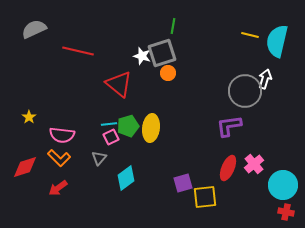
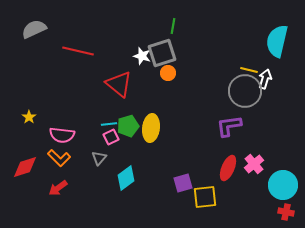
yellow line: moved 1 px left, 35 px down
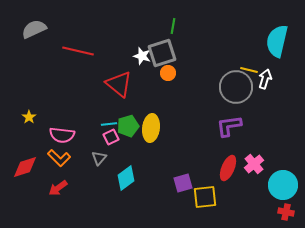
gray circle: moved 9 px left, 4 px up
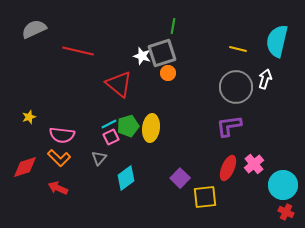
yellow line: moved 11 px left, 21 px up
yellow star: rotated 16 degrees clockwise
cyan line: rotated 21 degrees counterclockwise
purple square: moved 3 px left, 5 px up; rotated 30 degrees counterclockwise
red arrow: rotated 60 degrees clockwise
red cross: rotated 14 degrees clockwise
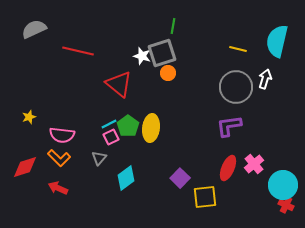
green pentagon: rotated 20 degrees counterclockwise
red cross: moved 7 px up
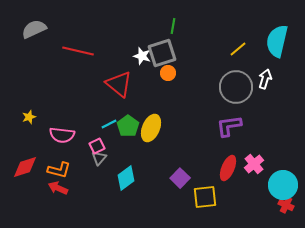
yellow line: rotated 54 degrees counterclockwise
yellow ellipse: rotated 16 degrees clockwise
pink square: moved 14 px left, 9 px down
orange L-shape: moved 12 px down; rotated 30 degrees counterclockwise
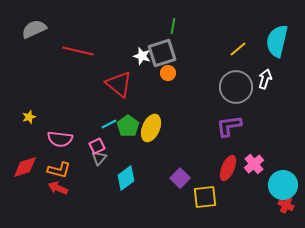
pink semicircle: moved 2 px left, 4 px down
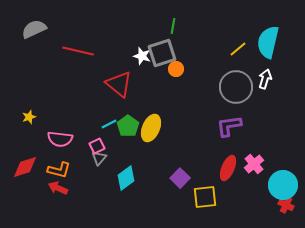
cyan semicircle: moved 9 px left, 1 px down
orange circle: moved 8 px right, 4 px up
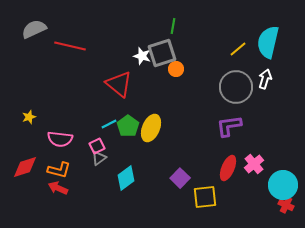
red line: moved 8 px left, 5 px up
gray triangle: rotated 14 degrees clockwise
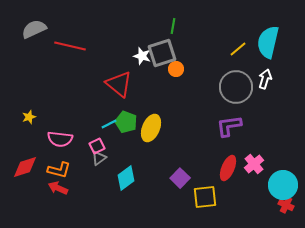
green pentagon: moved 2 px left, 4 px up; rotated 15 degrees counterclockwise
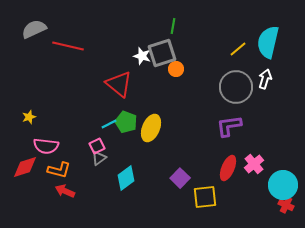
red line: moved 2 px left
pink semicircle: moved 14 px left, 7 px down
red arrow: moved 7 px right, 3 px down
